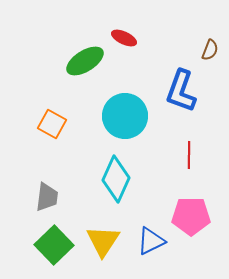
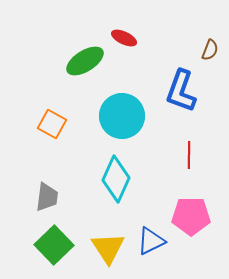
cyan circle: moved 3 px left
yellow triangle: moved 5 px right, 7 px down; rotated 6 degrees counterclockwise
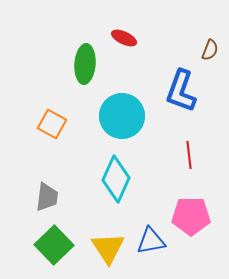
green ellipse: moved 3 px down; rotated 54 degrees counterclockwise
red line: rotated 8 degrees counterclockwise
blue triangle: rotated 16 degrees clockwise
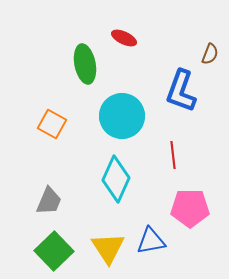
brown semicircle: moved 4 px down
green ellipse: rotated 15 degrees counterclockwise
red line: moved 16 px left
gray trapezoid: moved 2 px right, 4 px down; rotated 16 degrees clockwise
pink pentagon: moved 1 px left, 8 px up
green square: moved 6 px down
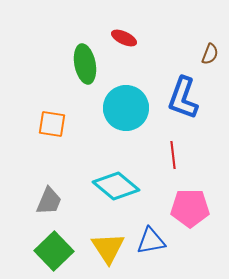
blue L-shape: moved 2 px right, 7 px down
cyan circle: moved 4 px right, 8 px up
orange square: rotated 20 degrees counterclockwise
cyan diamond: moved 7 px down; rotated 75 degrees counterclockwise
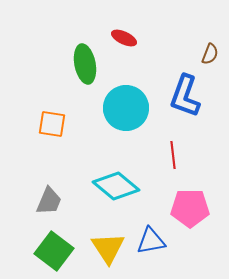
blue L-shape: moved 2 px right, 2 px up
green square: rotated 9 degrees counterclockwise
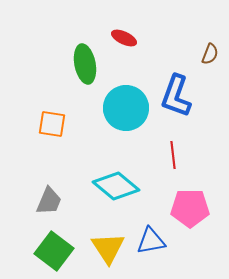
blue L-shape: moved 9 px left
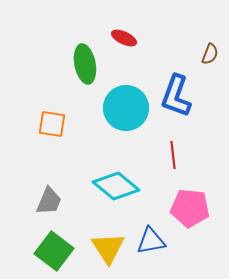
pink pentagon: rotated 6 degrees clockwise
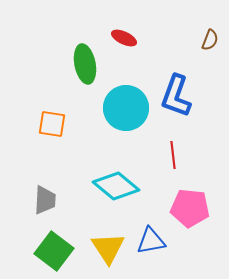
brown semicircle: moved 14 px up
gray trapezoid: moved 4 px left, 1 px up; rotated 20 degrees counterclockwise
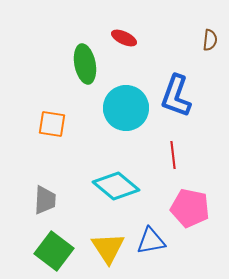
brown semicircle: rotated 15 degrees counterclockwise
pink pentagon: rotated 6 degrees clockwise
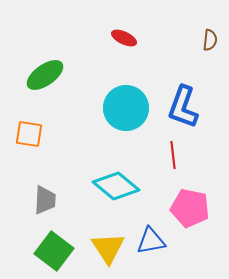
green ellipse: moved 40 px left, 11 px down; rotated 66 degrees clockwise
blue L-shape: moved 7 px right, 11 px down
orange square: moved 23 px left, 10 px down
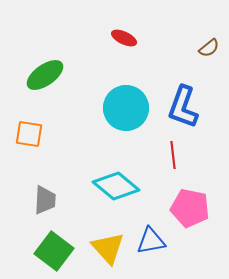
brown semicircle: moved 1 px left, 8 px down; rotated 45 degrees clockwise
yellow triangle: rotated 9 degrees counterclockwise
